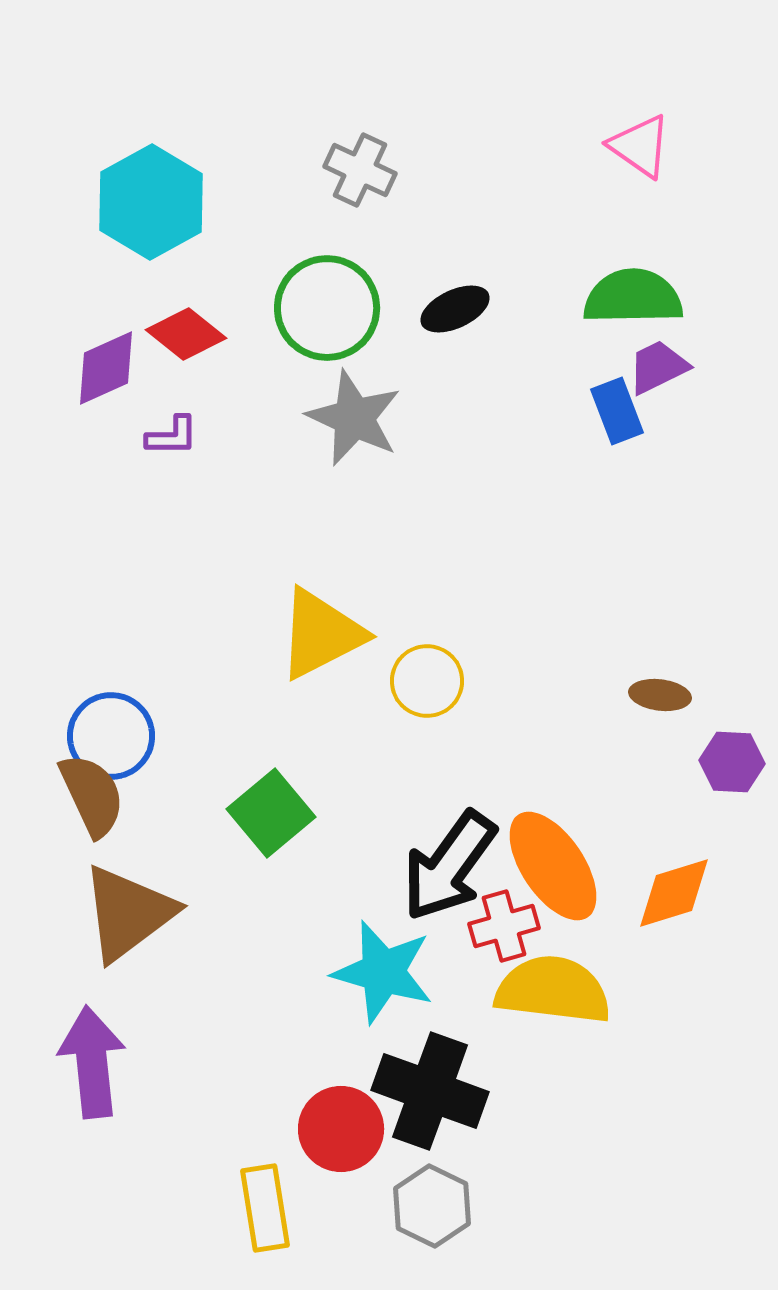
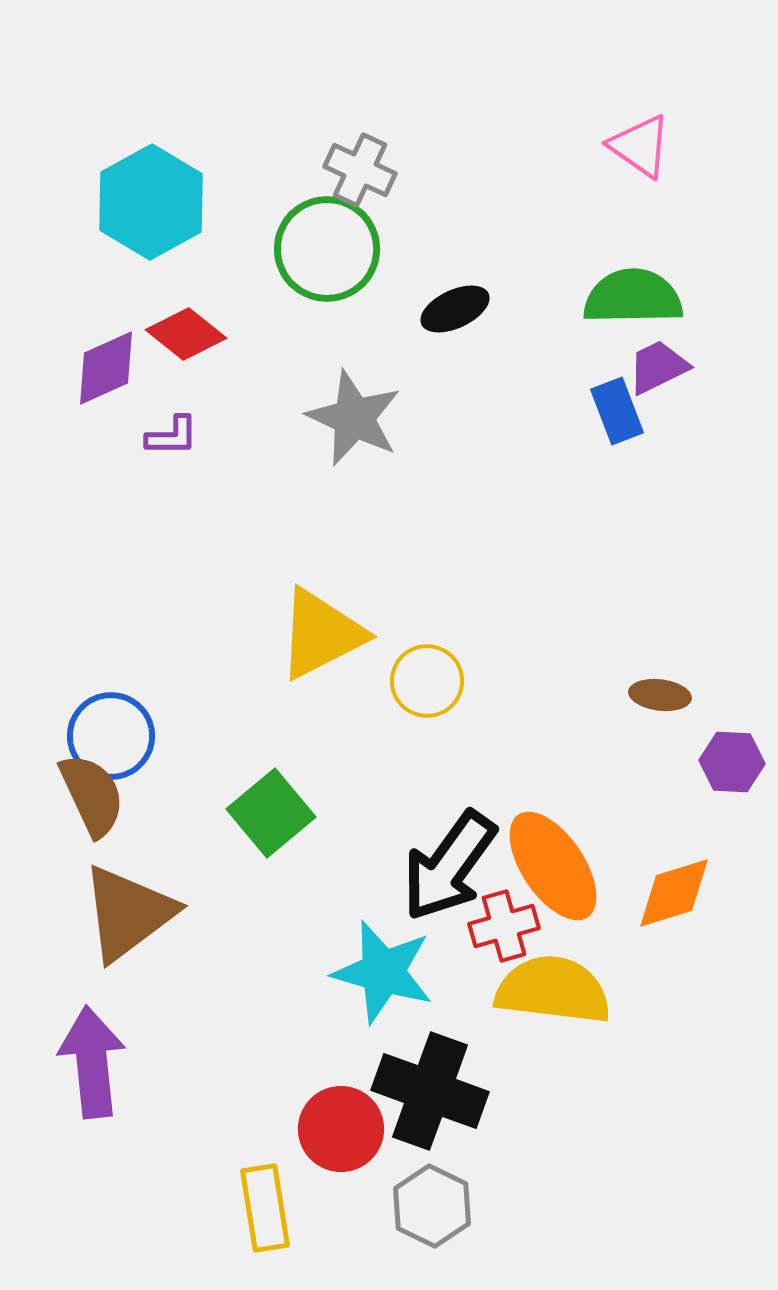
green circle: moved 59 px up
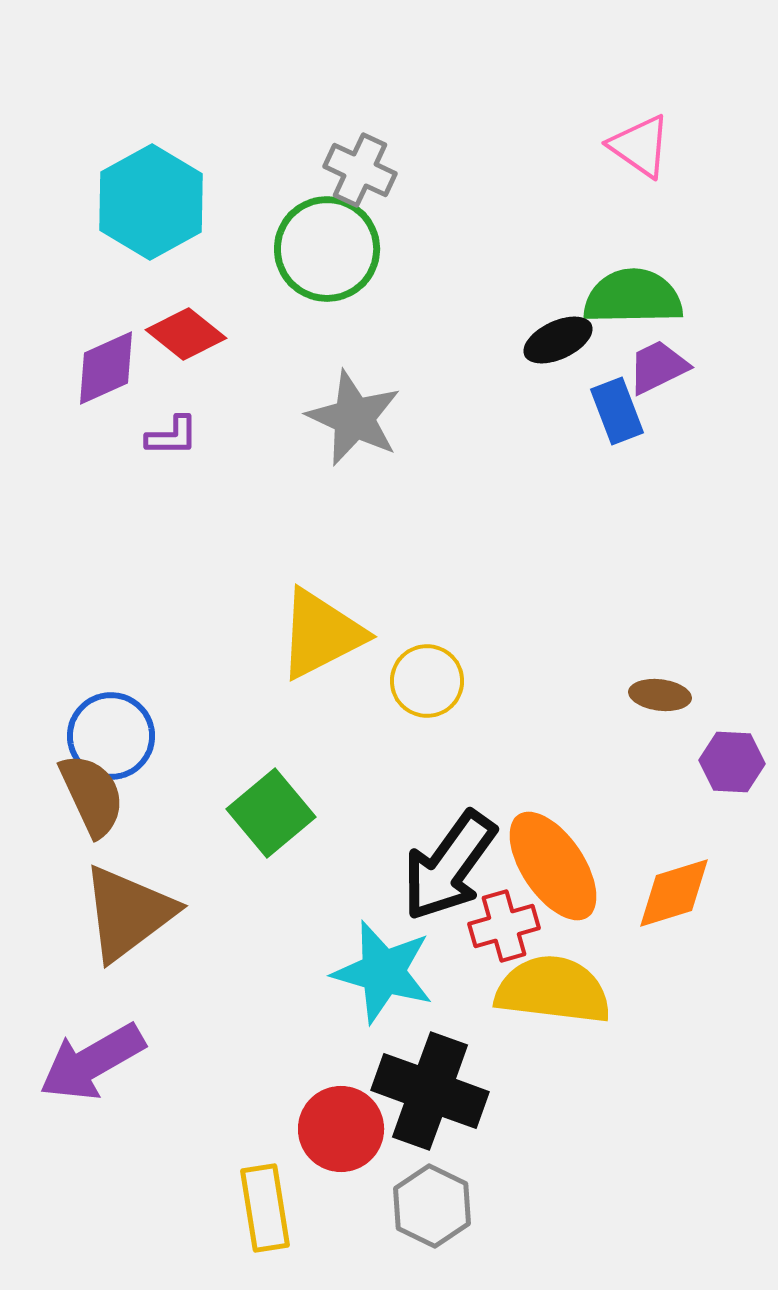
black ellipse: moved 103 px right, 31 px down
purple arrow: rotated 114 degrees counterclockwise
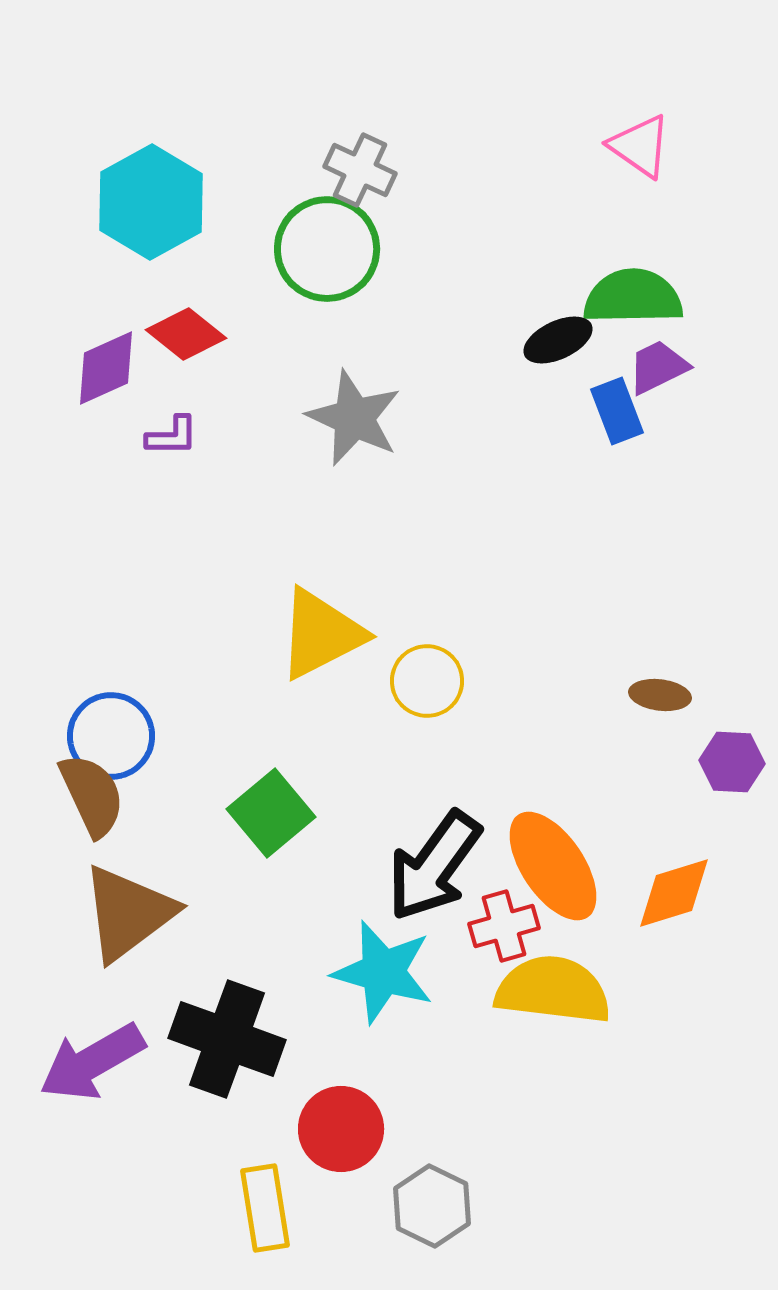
black arrow: moved 15 px left
black cross: moved 203 px left, 52 px up
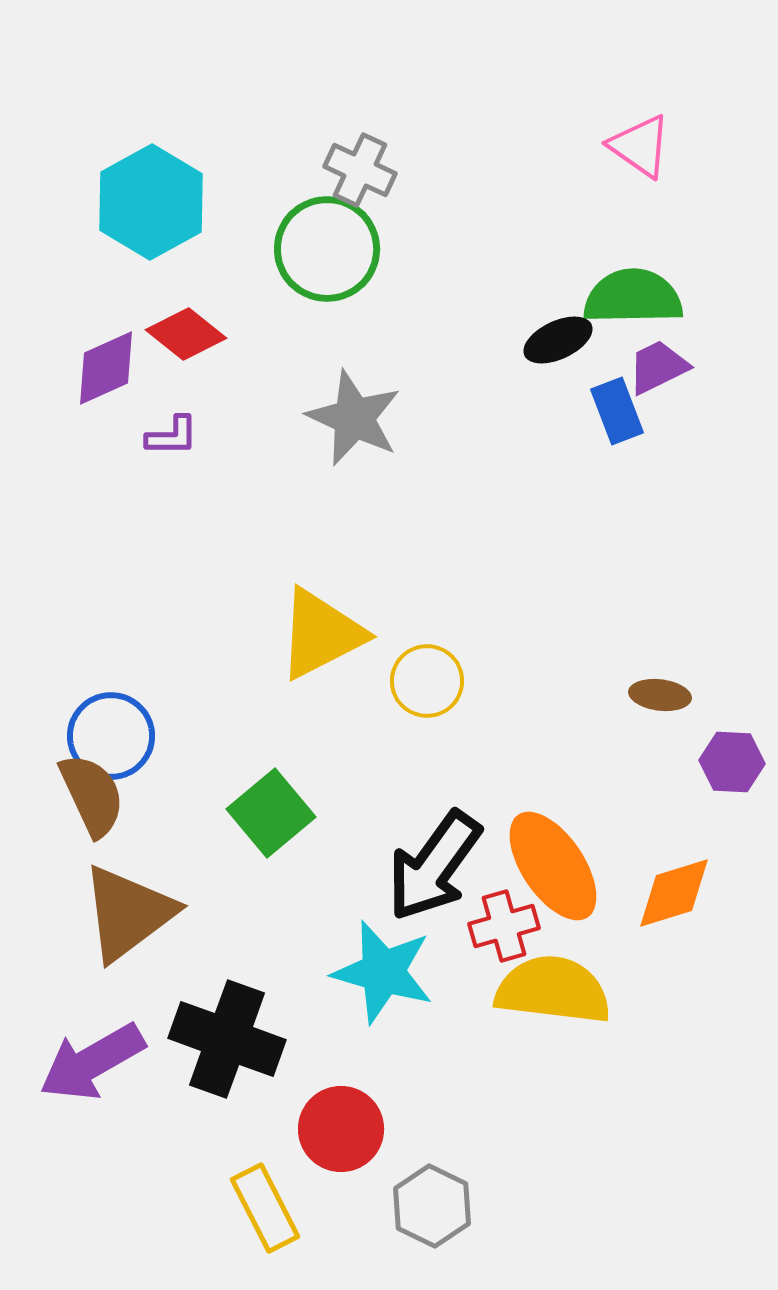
yellow rectangle: rotated 18 degrees counterclockwise
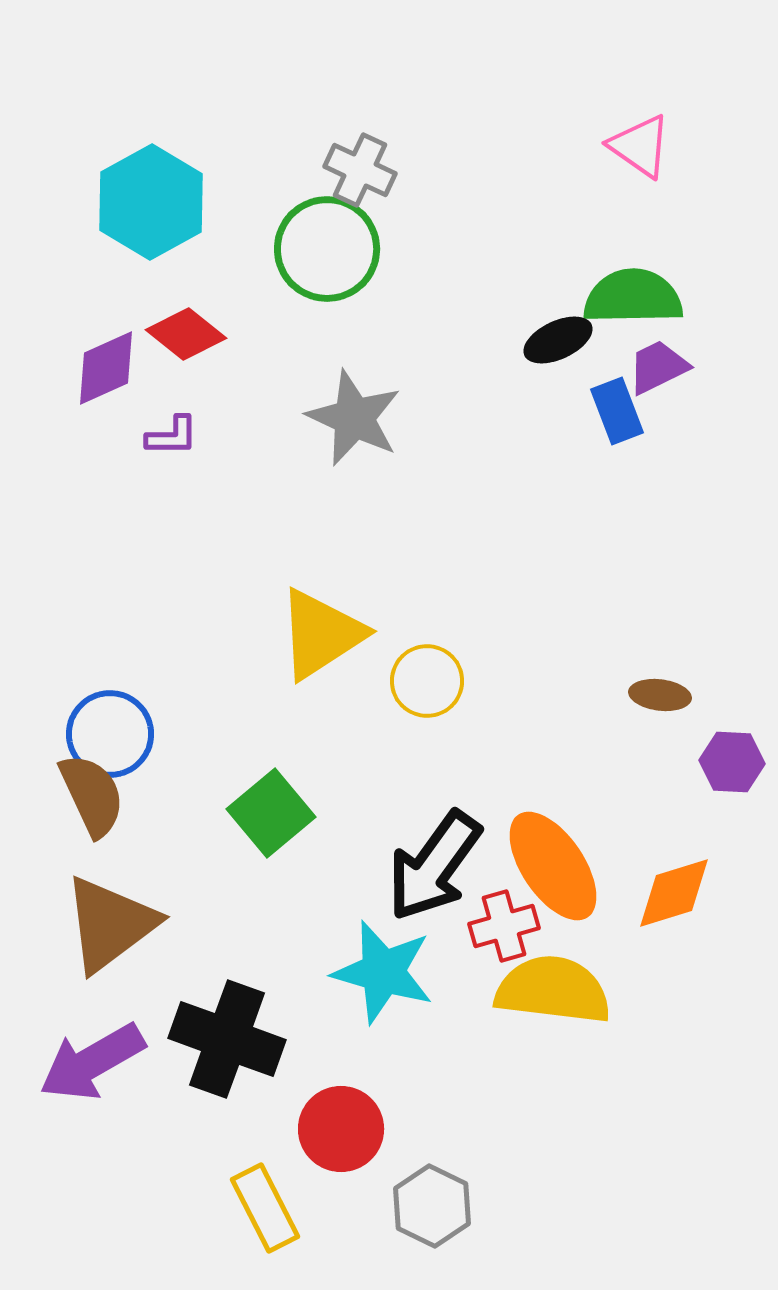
yellow triangle: rotated 6 degrees counterclockwise
blue circle: moved 1 px left, 2 px up
brown triangle: moved 18 px left, 11 px down
